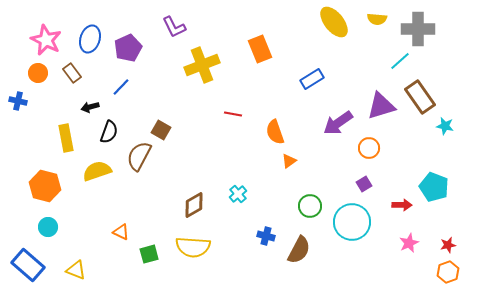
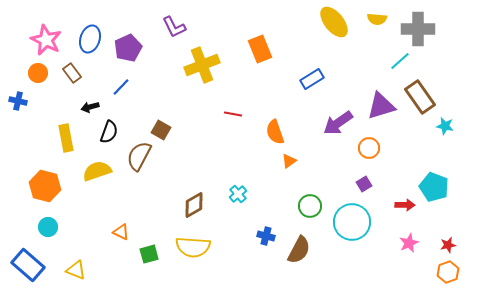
red arrow at (402, 205): moved 3 px right
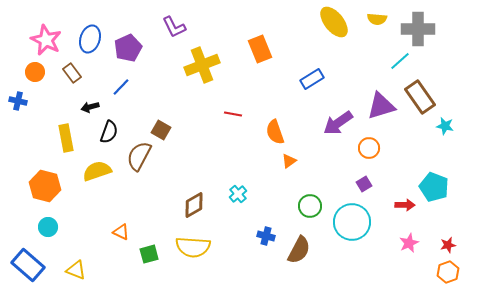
orange circle at (38, 73): moved 3 px left, 1 px up
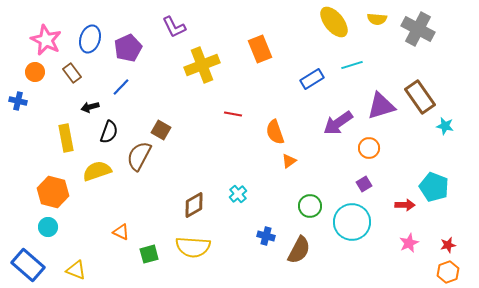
gray cross at (418, 29): rotated 28 degrees clockwise
cyan line at (400, 61): moved 48 px left, 4 px down; rotated 25 degrees clockwise
orange hexagon at (45, 186): moved 8 px right, 6 px down
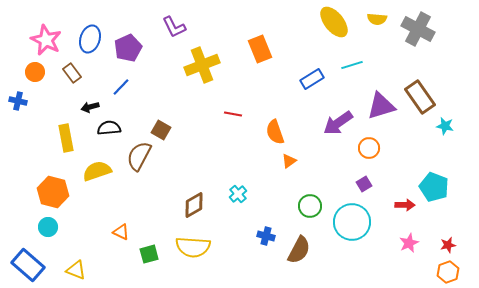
black semicircle at (109, 132): moved 4 px up; rotated 115 degrees counterclockwise
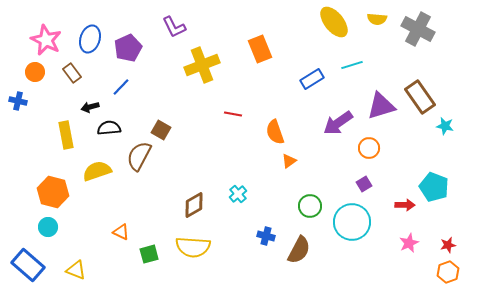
yellow rectangle at (66, 138): moved 3 px up
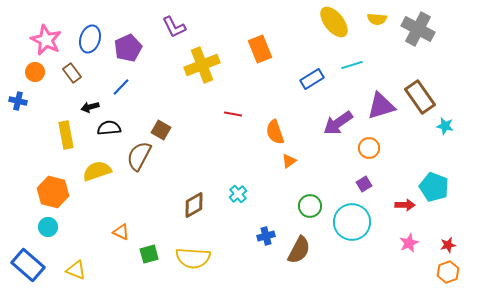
blue cross at (266, 236): rotated 30 degrees counterclockwise
yellow semicircle at (193, 247): moved 11 px down
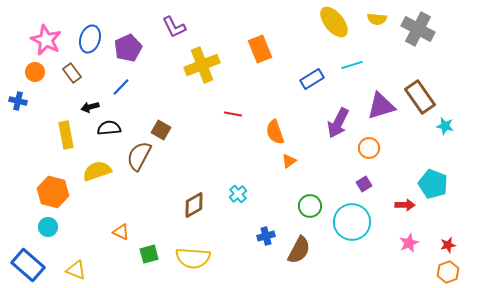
purple arrow at (338, 123): rotated 28 degrees counterclockwise
cyan pentagon at (434, 187): moved 1 px left, 3 px up
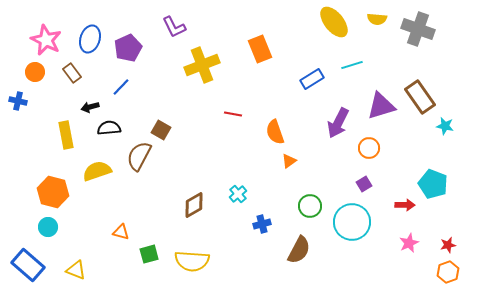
gray cross at (418, 29): rotated 8 degrees counterclockwise
orange triangle at (121, 232): rotated 12 degrees counterclockwise
blue cross at (266, 236): moved 4 px left, 12 px up
yellow semicircle at (193, 258): moved 1 px left, 3 px down
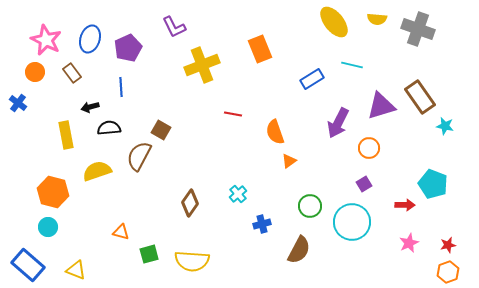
cyan line at (352, 65): rotated 30 degrees clockwise
blue line at (121, 87): rotated 48 degrees counterclockwise
blue cross at (18, 101): moved 2 px down; rotated 24 degrees clockwise
brown diamond at (194, 205): moved 4 px left, 2 px up; rotated 24 degrees counterclockwise
